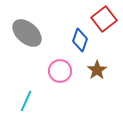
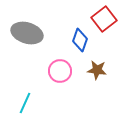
gray ellipse: rotated 24 degrees counterclockwise
brown star: rotated 30 degrees counterclockwise
cyan line: moved 1 px left, 2 px down
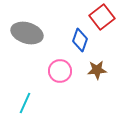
red square: moved 2 px left, 2 px up
brown star: rotated 12 degrees counterclockwise
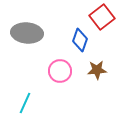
gray ellipse: rotated 12 degrees counterclockwise
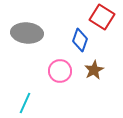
red square: rotated 20 degrees counterclockwise
brown star: moved 3 px left; rotated 24 degrees counterclockwise
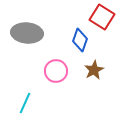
pink circle: moved 4 px left
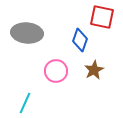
red square: rotated 20 degrees counterclockwise
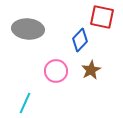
gray ellipse: moved 1 px right, 4 px up
blue diamond: rotated 25 degrees clockwise
brown star: moved 3 px left
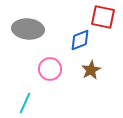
red square: moved 1 px right
blue diamond: rotated 25 degrees clockwise
pink circle: moved 6 px left, 2 px up
